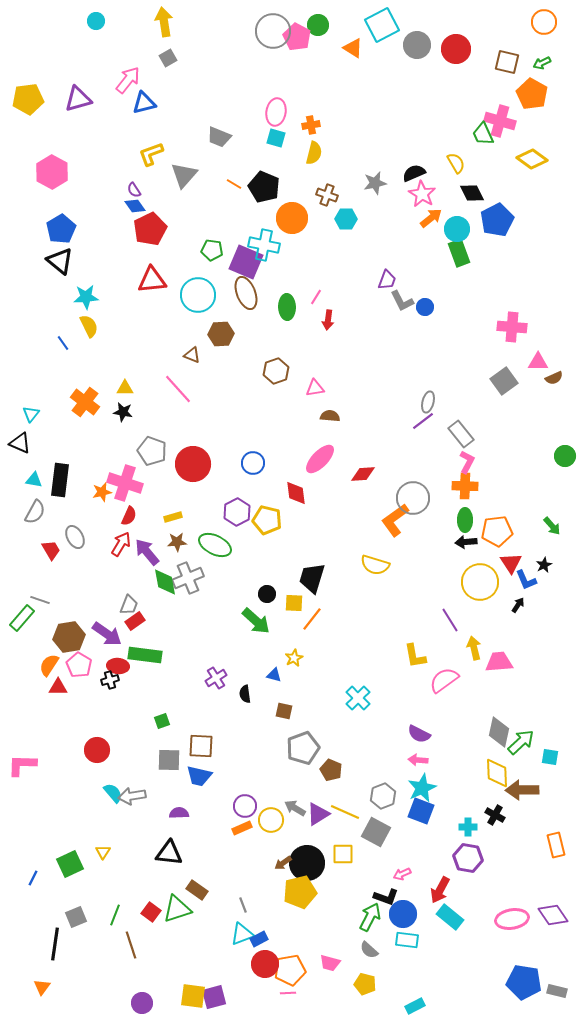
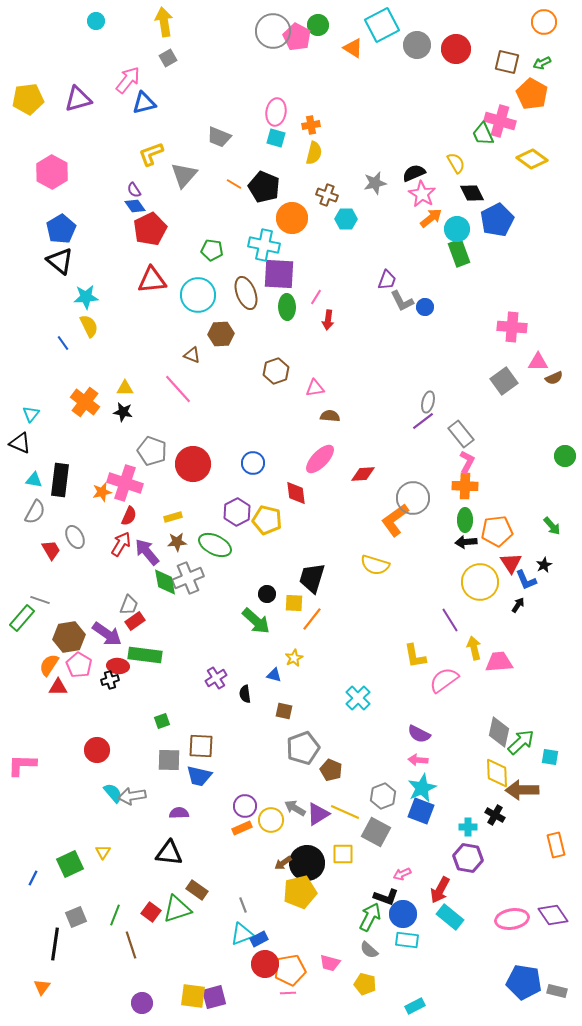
purple square at (246, 262): moved 33 px right, 12 px down; rotated 20 degrees counterclockwise
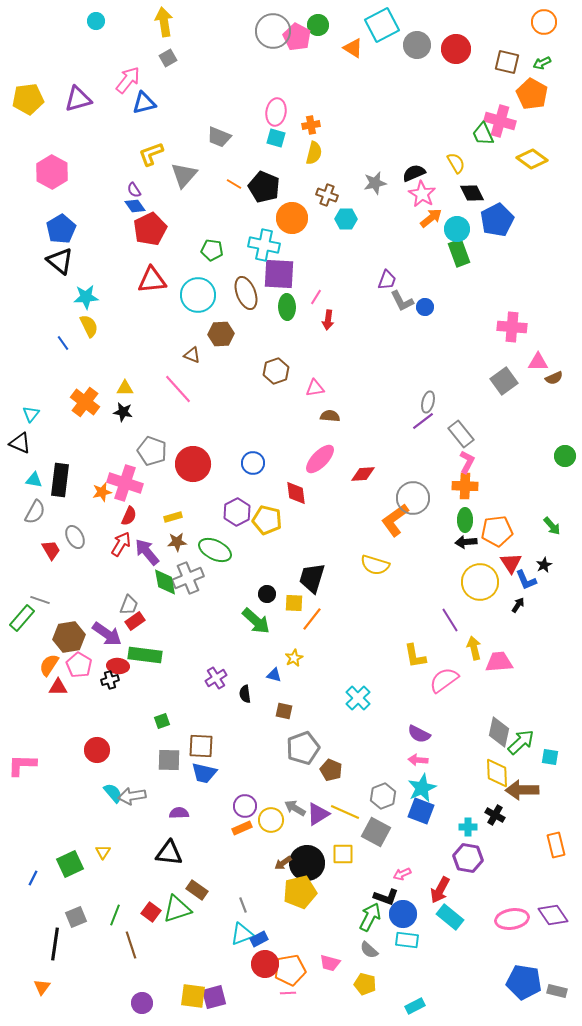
green ellipse at (215, 545): moved 5 px down
blue trapezoid at (199, 776): moved 5 px right, 3 px up
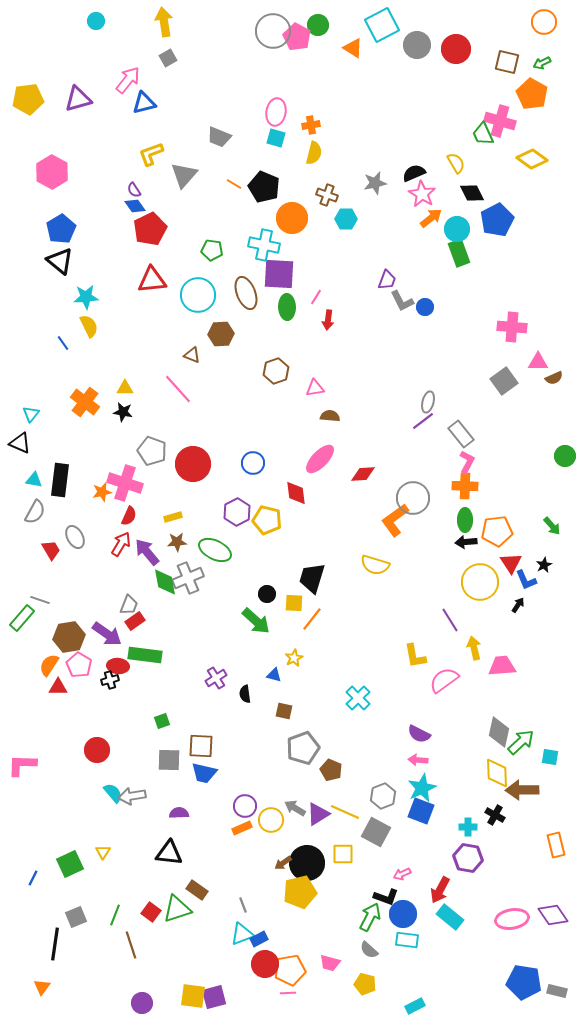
pink trapezoid at (499, 662): moved 3 px right, 4 px down
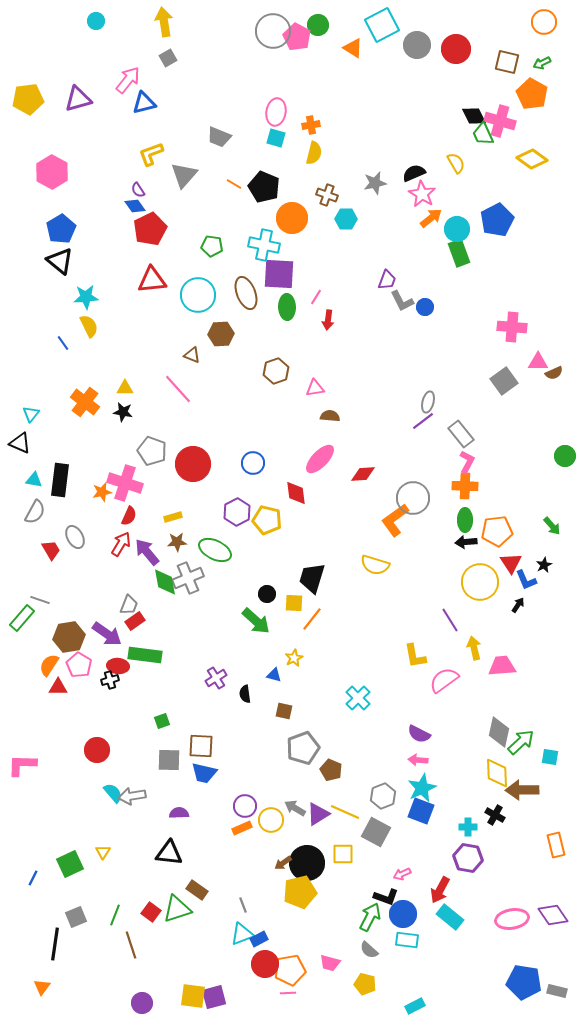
purple semicircle at (134, 190): moved 4 px right
black diamond at (472, 193): moved 2 px right, 77 px up
green pentagon at (212, 250): moved 4 px up
brown semicircle at (554, 378): moved 5 px up
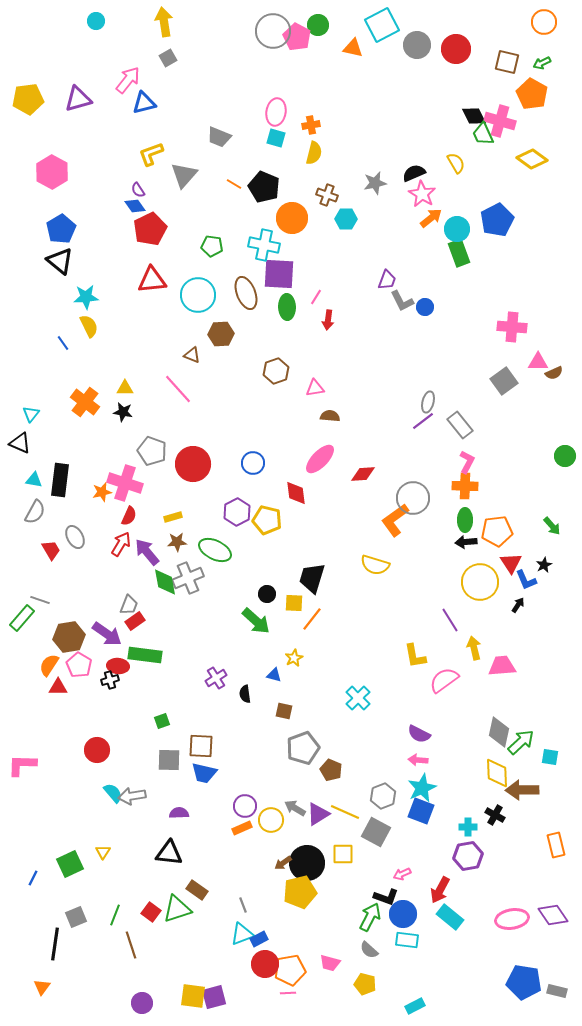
orange triangle at (353, 48): rotated 20 degrees counterclockwise
gray rectangle at (461, 434): moved 1 px left, 9 px up
purple hexagon at (468, 858): moved 2 px up; rotated 20 degrees counterclockwise
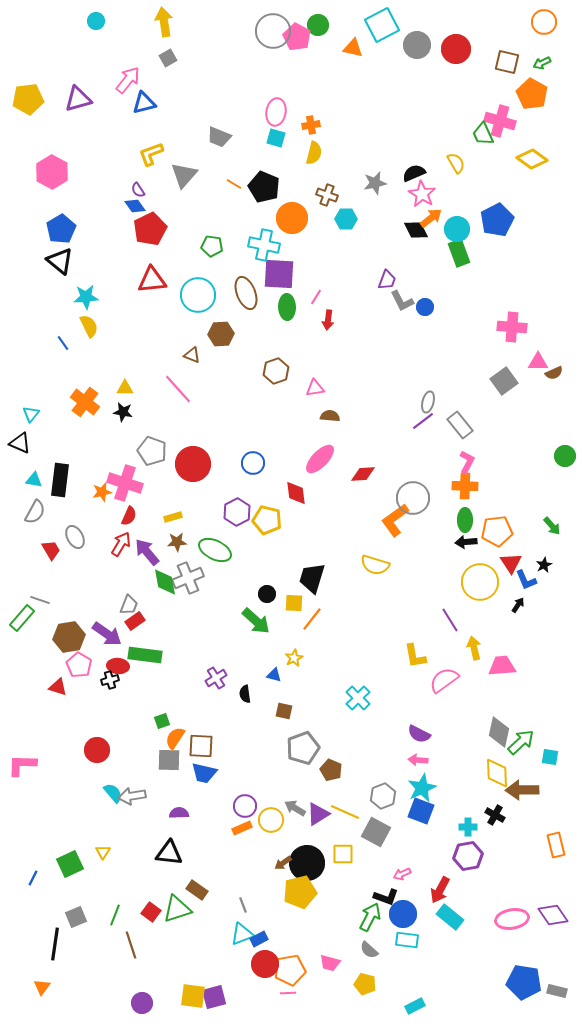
black diamond at (474, 116): moved 58 px left, 114 px down
orange semicircle at (49, 665): moved 126 px right, 73 px down
red triangle at (58, 687): rotated 18 degrees clockwise
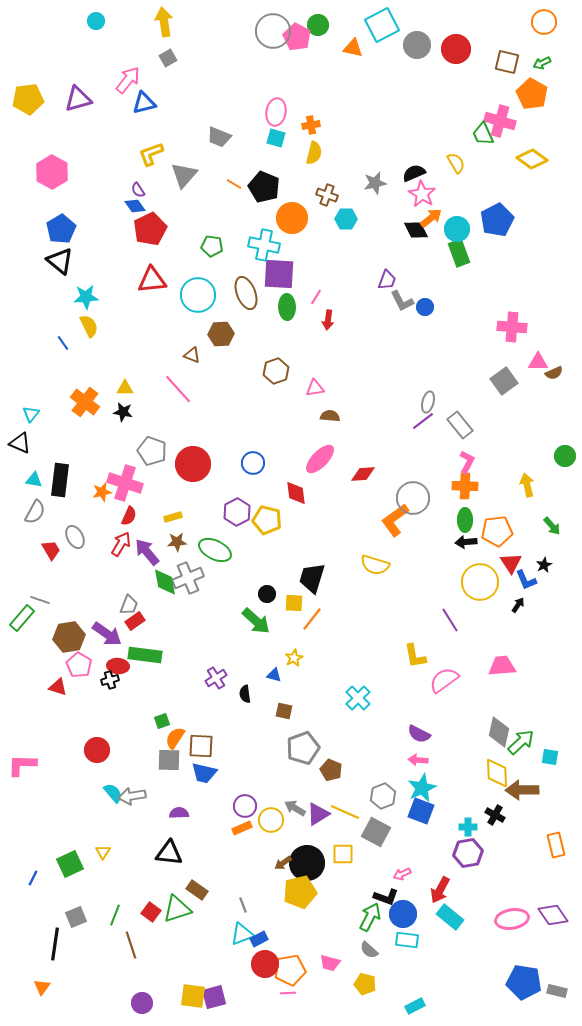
yellow arrow at (474, 648): moved 53 px right, 163 px up
purple hexagon at (468, 856): moved 3 px up
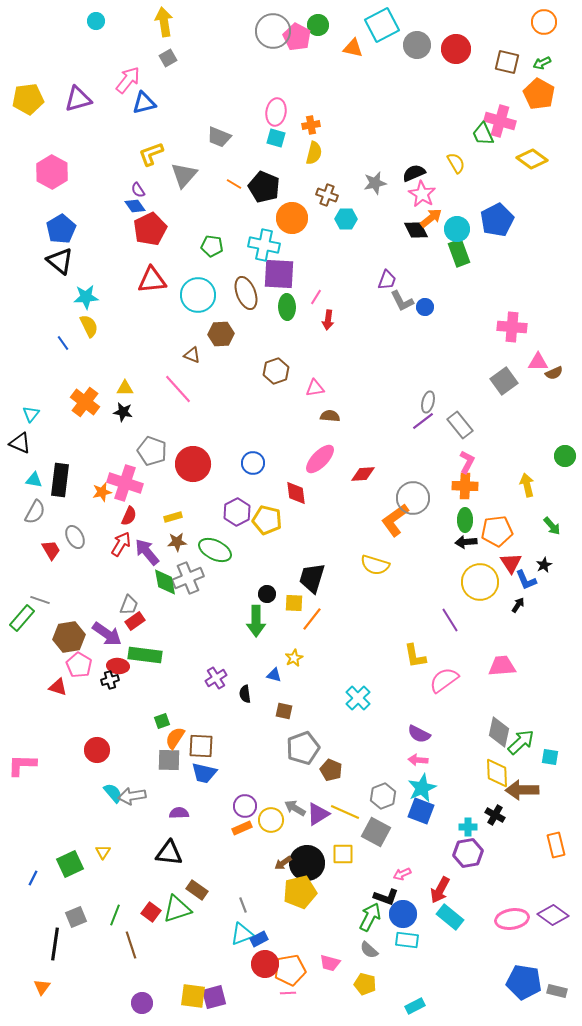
orange pentagon at (532, 94): moved 7 px right
green arrow at (256, 621): rotated 48 degrees clockwise
purple diamond at (553, 915): rotated 20 degrees counterclockwise
